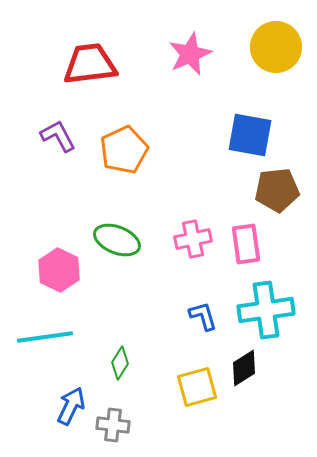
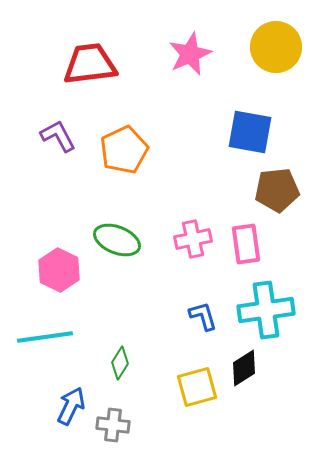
blue square: moved 3 px up
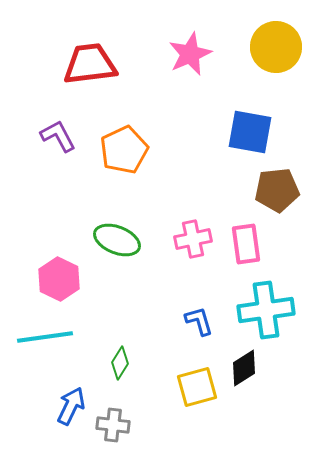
pink hexagon: moved 9 px down
blue L-shape: moved 4 px left, 5 px down
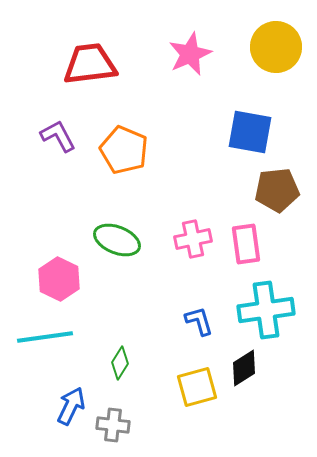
orange pentagon: rotated 24 degrees counterclockwise
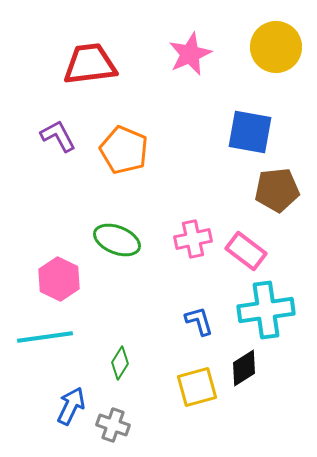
pink rectangle: moved 7 px down; rotated 45 degrees counterclockwise
gray cross: rotated 12 degrees clockwise
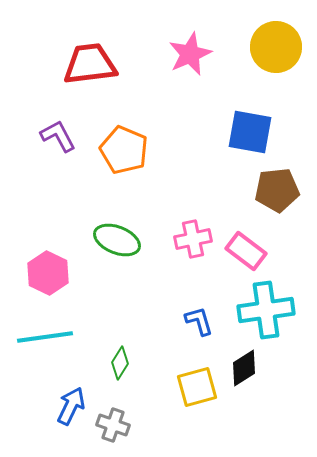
pink hexagon: moved 11 px left, 6 px up
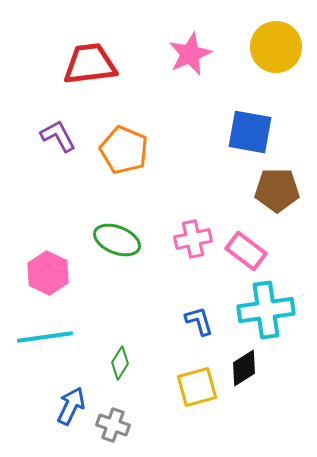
brown pentagon: rotated 6 degrees clockwise
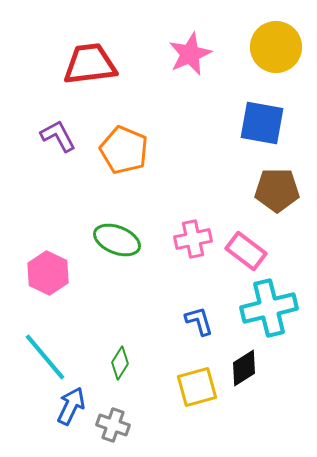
blue square: moved 12 px right, 9 px up
cyan cross: moved 3 px right, 2 px up; rotated 6 degrees counterclockwise
cyan line: moved 20 px down; rotated 58 degrees clockwise
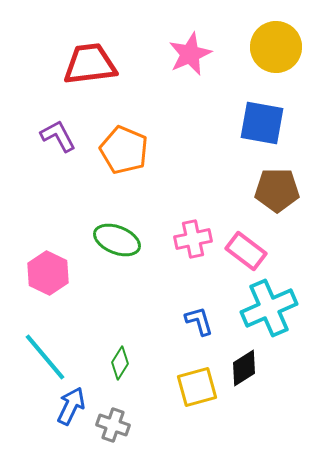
cyan cross: rotated 10 degrees counterclockwise
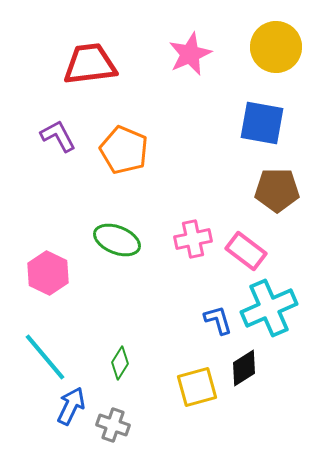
blue L-shape: moved 19 px right, 1 px up
